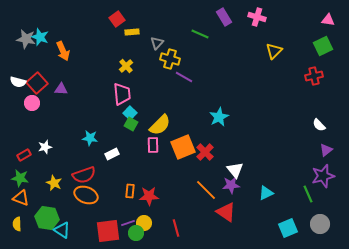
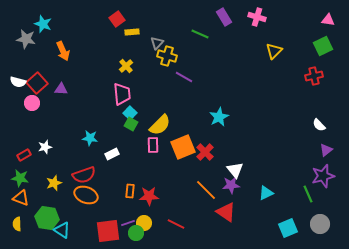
cyan star at (40, 37): moved 3 px right, 13 px up
yellow cross at (170, 59): moved 3 px left, 3 px up
yellow star at (54, 183): rotated 28 degrees clockwise
red line at (176, 228): moved 4 px up; rotated 48 degrees counterclockwise
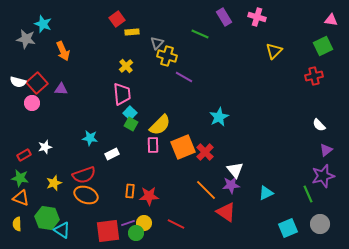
pink triangle at (328, 20): moved 3 px right
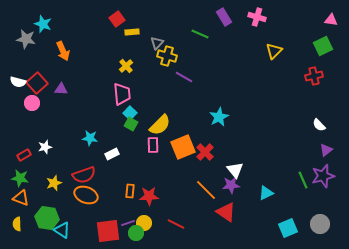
green line at (308, 194): moved 5 px left, 14 px up
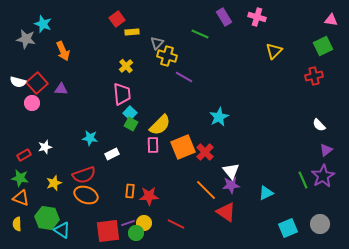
white triangle at (235, 170): moved 4 px left, 1 px down
purple star at (323, 176): rotated 15 degrees counterclockwise
